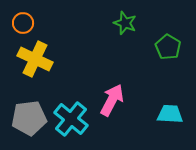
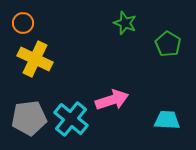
green pentagon: moved 3 px up
pink arrow: rotated 44 degrees clockwise
cyan trapezoid: moved 3 px left, 6 px down
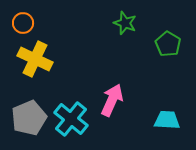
pink arrow: rotated 48 degrees counterclockwise
gray pentagon: rotated 16 degrees counterclockwise
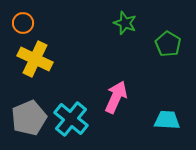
pink arrow: moved 4 px right, 3 px up
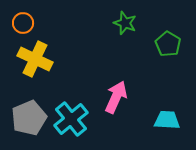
cyan cross: rotated 12 degrees clockwise
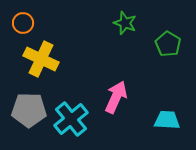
yellow cross: moved 6 px right
gray pentagon: moved 8 px up; rotated 24 degrees clockwise
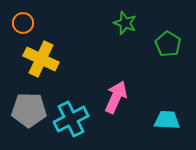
cyan cross: rotated 12 degrees clockwise
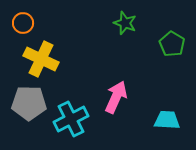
green pentagon: moved 4 px right
gray pentagon: moved 7 px up
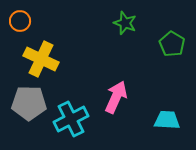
orange circle: moved 3 px left, 2 px up
